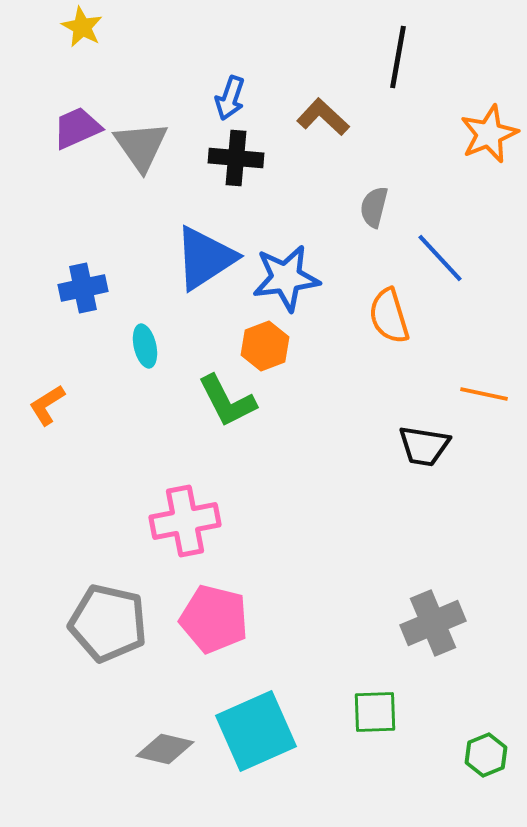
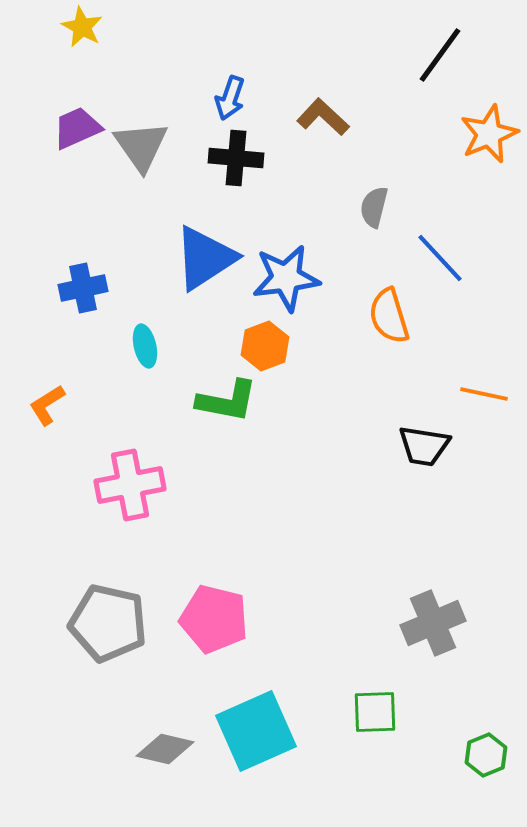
black line: moved 42 px right, 2 px up; rotated 26 degrees clockwise
green L-shape: rotated 52 degrees counterclockwise
pink cross: moved 55 px left, 36 px up
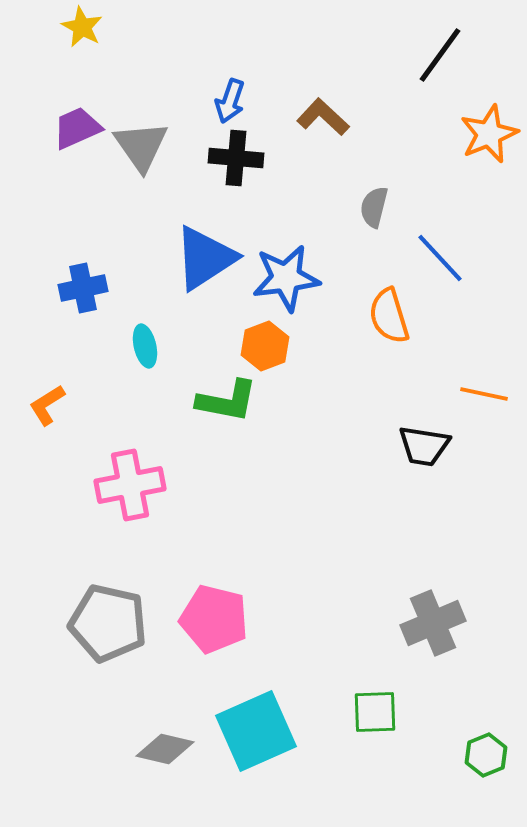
blue arrow: moved 3 px down
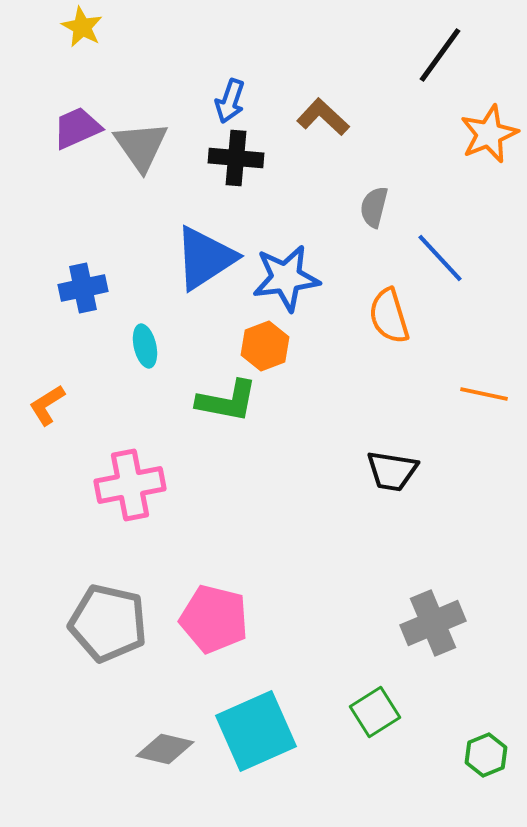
black trapezoid: moved 32 px left, 25 px down
green square: rotated 30 degrees counterclockwise
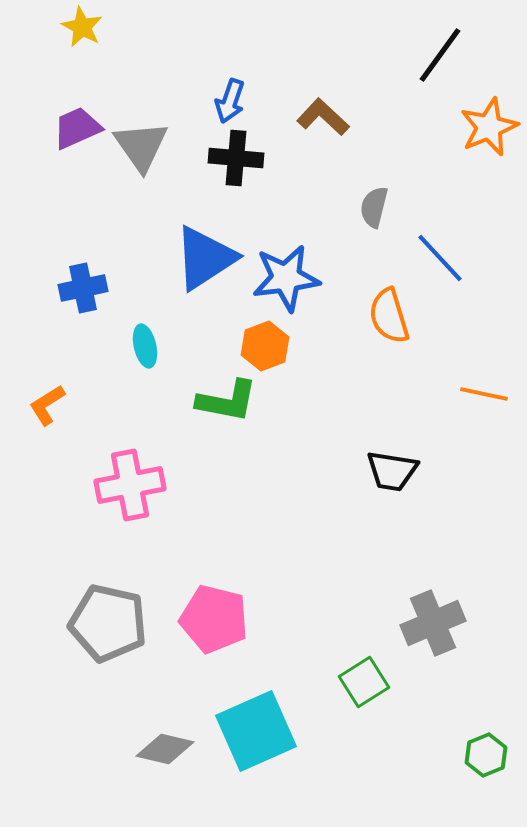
orange star: moved 7 px up
green square: moved 11 px left, 30 px up
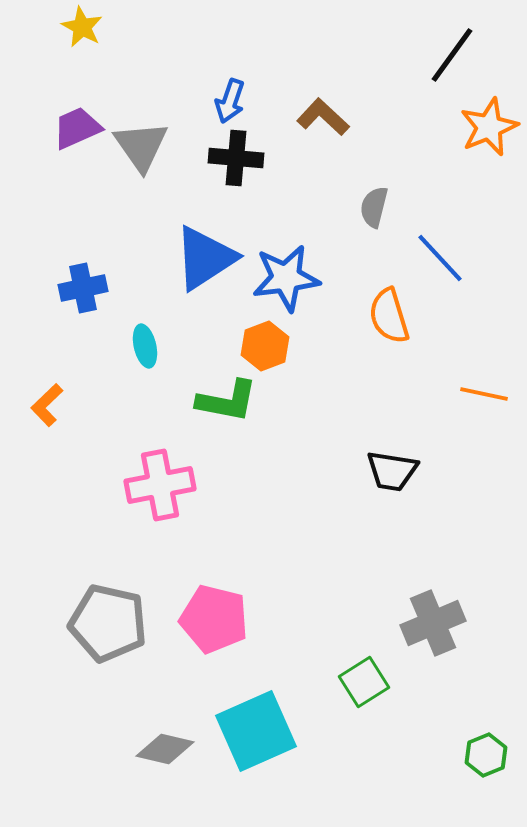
black line: moved 12 px right
orange L-shape: rotated 12 degrees counterclockwise
pink cross: moved 30 px right
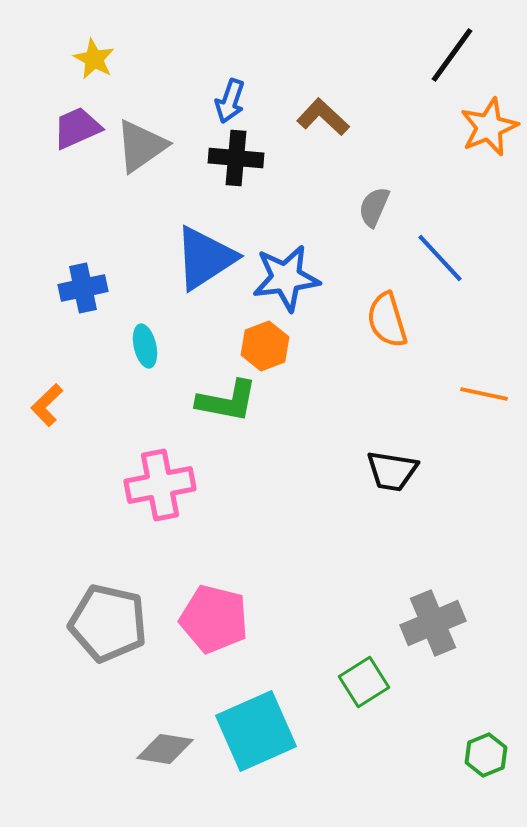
yellow star: moved 12 px right, 32 px down
gray triangle: rotated 30 degrees clockwise
gray semicircle: rotated 9 degrees clockwise
orange semicircle: moved 2 px left, 4 px down
gray diamond: rotated 4 degrees counterclockwise
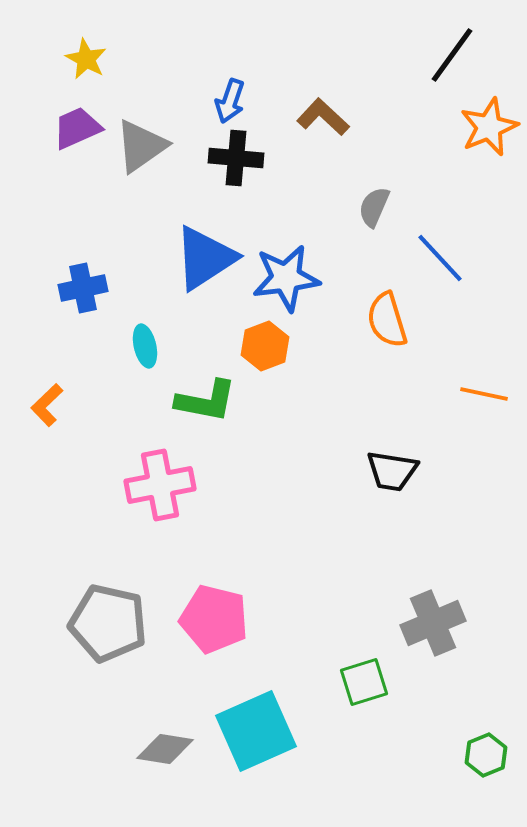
yellow star: moved 8 px left
green L-shape: moved 21 px left
green square: rotated 15 degrees clockwise
